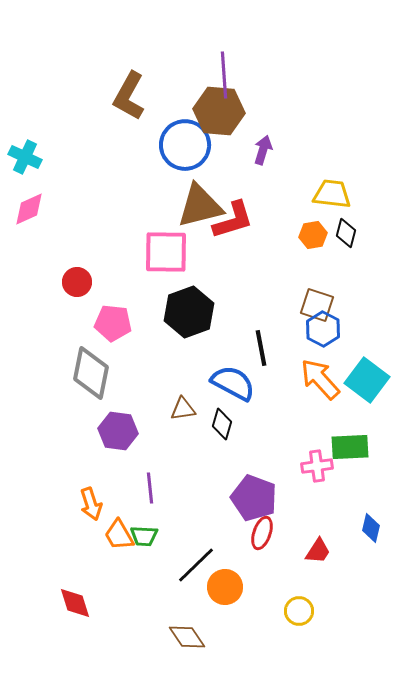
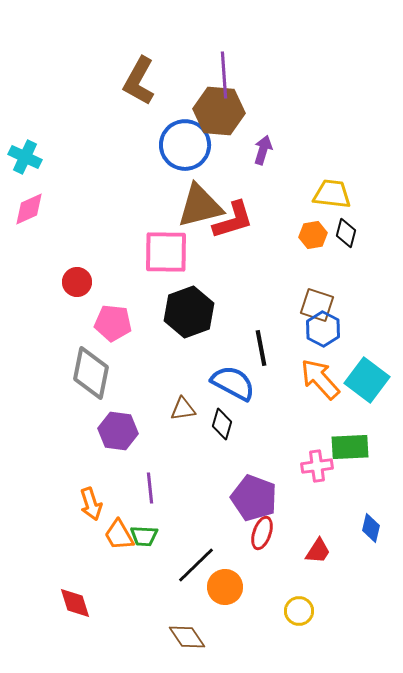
brown L-shape at (129, 96): moved 10 px right, 15 px up
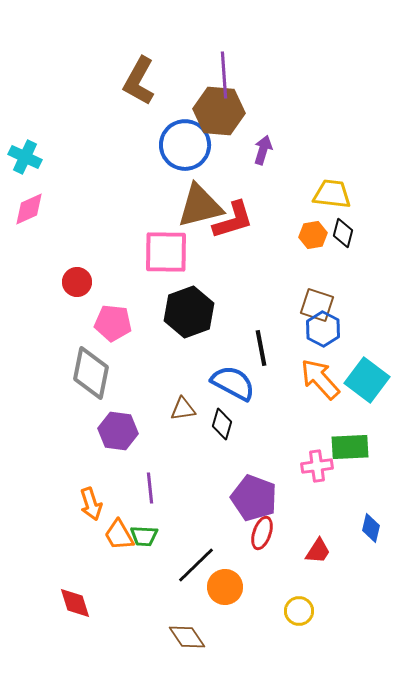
black diamond at (346, 233): moved 3 px left
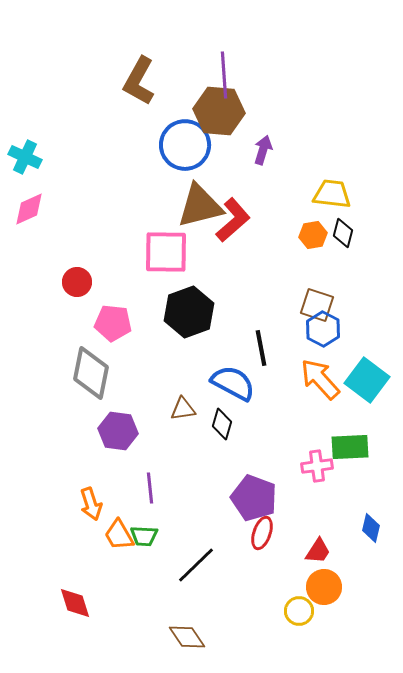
red L-shape at (233, 220): rotated 24 degrees counterclockwise
orange circle at (225, 587): moved 99 px right
